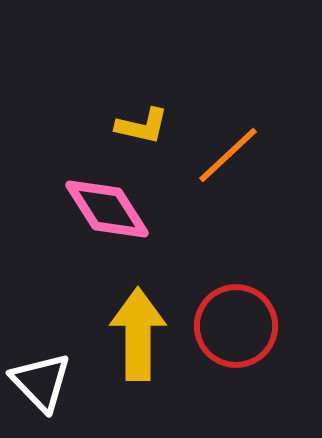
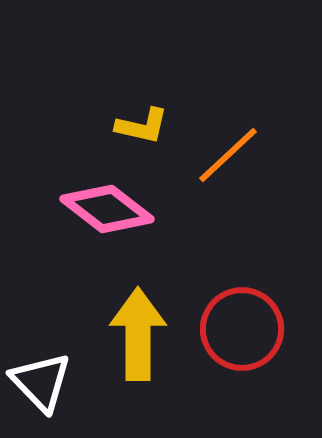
pink diamond: rotated 20 degrees counterclockwise
red circle: moved 6 px right, 3 px down
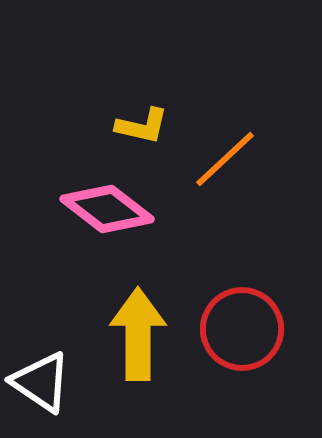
orange line: moved 3 px left, 4 px down
white triangle: rotated 12 degrees counterclockwise
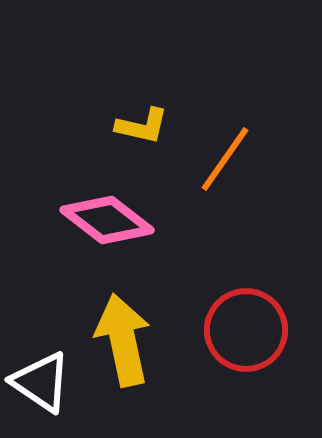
orange line: rotated 12 degrees counterclockwise
pink diamond: moved 11 px down
red circle: moved 4 px right, 1 px down
yellow arrow: moved 15 px left, 6 px down; rotated 12 degrees counterclockwise
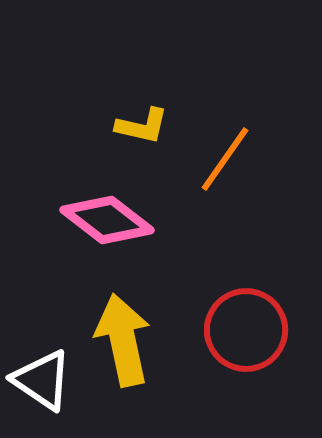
white triangle: moved 1 px right, 2 px up
